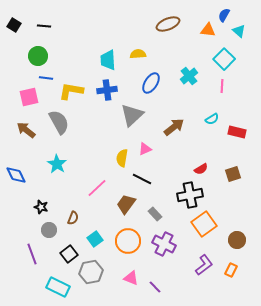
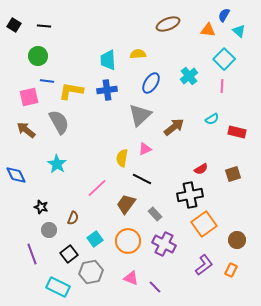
blue line at (46, 78): moved 1 px right, 3 px down
gray triangle at (132, 115): moved 8 px right
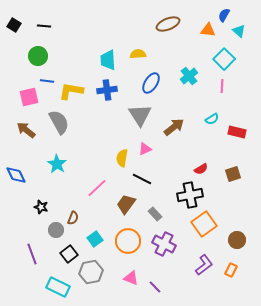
gray triangle at (140, 115): rotated 20 degrees counterclockwise
gray circle at (49, 230): moved 7 px right
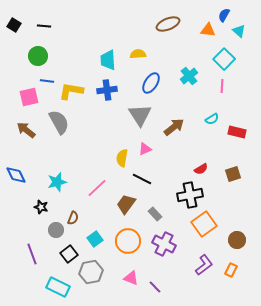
cyan star at (57, 164): moved 18 px down; rotated 24 degrees clockwise
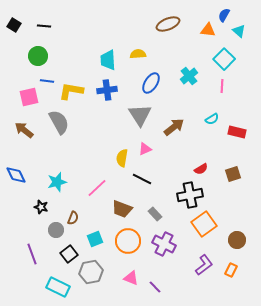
brown arrow at (26, 130): moved 2 px left
brown trapezoid at (126, 204): moved 4 px left, 5 px down; rotated 105 degrees counterclockwise
cyan square at (95, 239): rotated 14 degrees clockwise
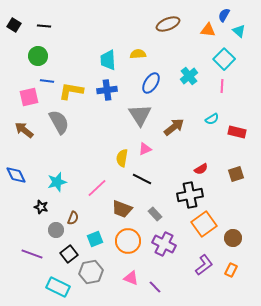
brown square at (233, 174): moved 3 px right
brown circle at (237, 240): moved 4 px left, 2 px up
purple line at (32, 254): rotated 50 degrees counterclockwise
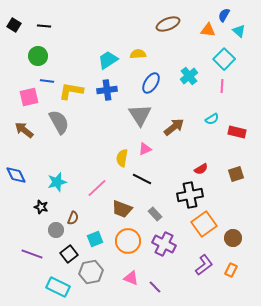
cyan trapezoid at (108, 60): rotated 60 degrees clockwise
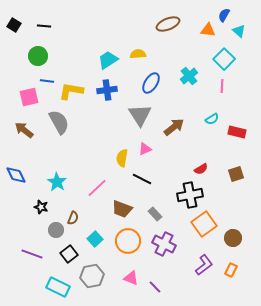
cyan star at (57, 182): rotated 24 degrees counterclockwise
cyan square at (95, 239): rotated 21 degrees counterclockwise
gray hexagon at (91, 272): moved 1 px right, 4 px down
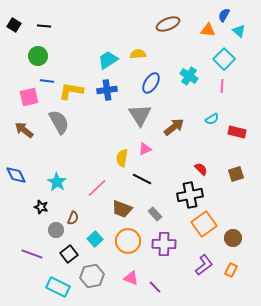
cyan cross at (189, 76): rotated 18 degrees counterclockwise
red semicircle at (201, 169): rotated 104 degrees counterclockwise
purple cross at (164, 244): rotated 25 degrees counterclockwise
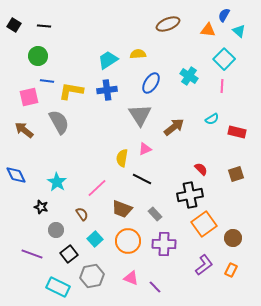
brown semicircle at (73, 218): moved 9 px right, 4 px up; rotated 56 degrees counterclockwise
